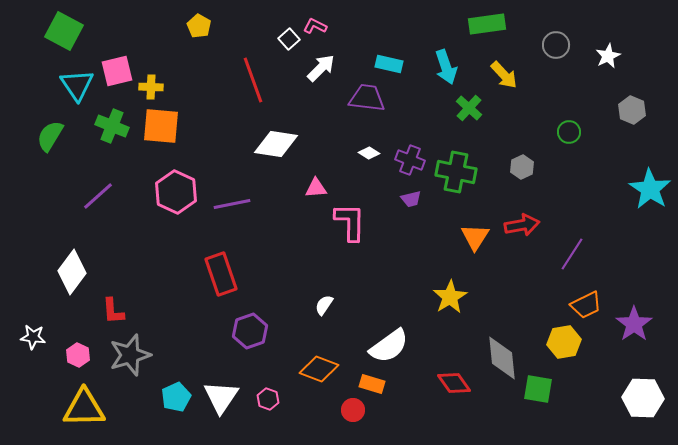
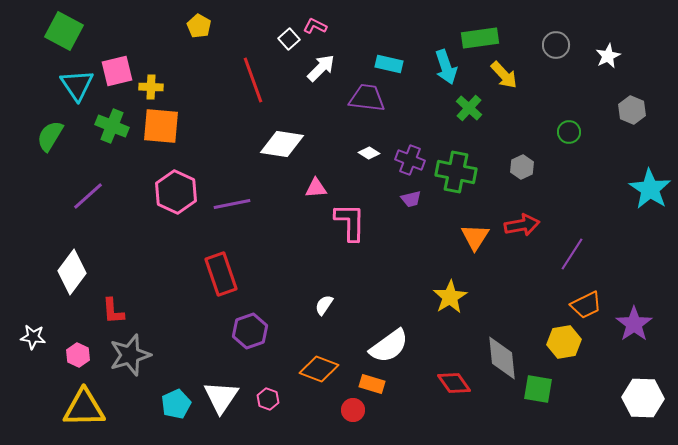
green rectangle at (487, 24): moved 7 px left, 14 px down
white diamond at (276, 144): moved 6 px right
purple line at (98, 196): moved 10 px left
cyan pentagon at (176, 397): moved 7 px down
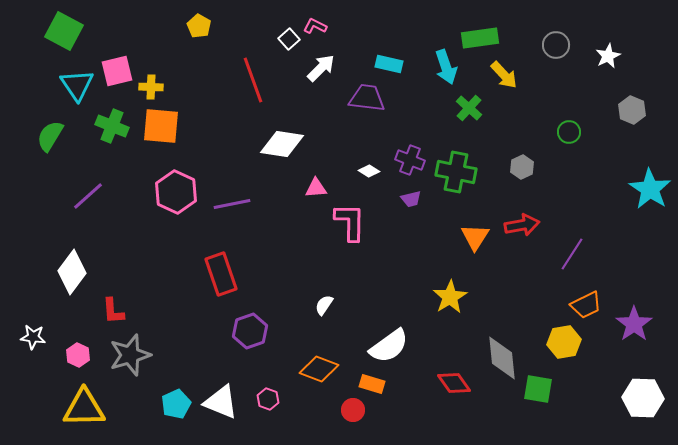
white diamond at (369, 153): moved 18 px down
white triangle at (221, 397): moved 5 px down; rotated 42 degrees counterclockwise
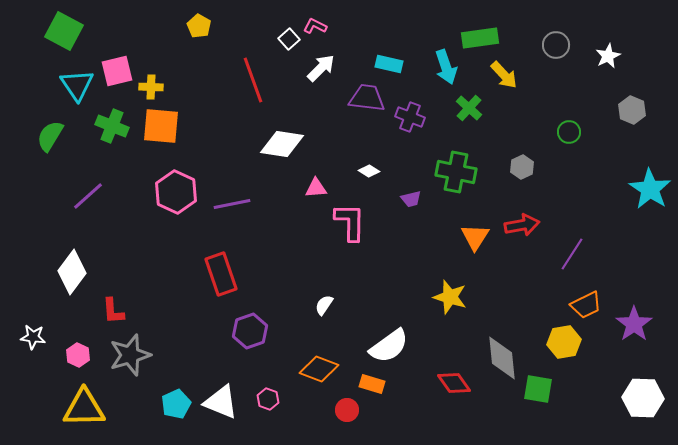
purple cross at (410, 160): moved 43 px up
yellow star at (450, 297): rotated 24 degrees counterclockwise
red circle at (353, 410): moved 6 px left
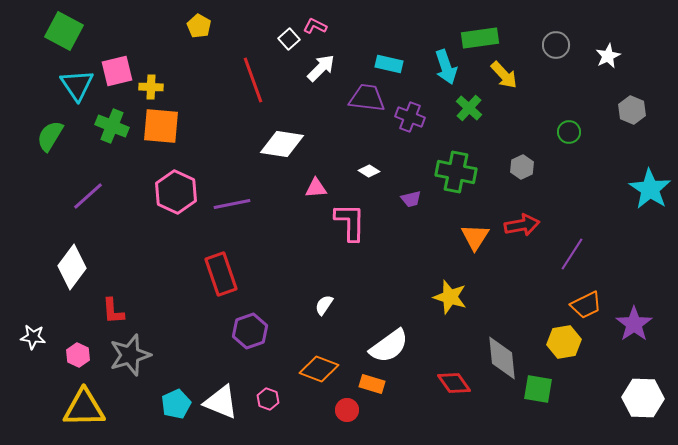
white diamond at (72, 272): moved 5 px up
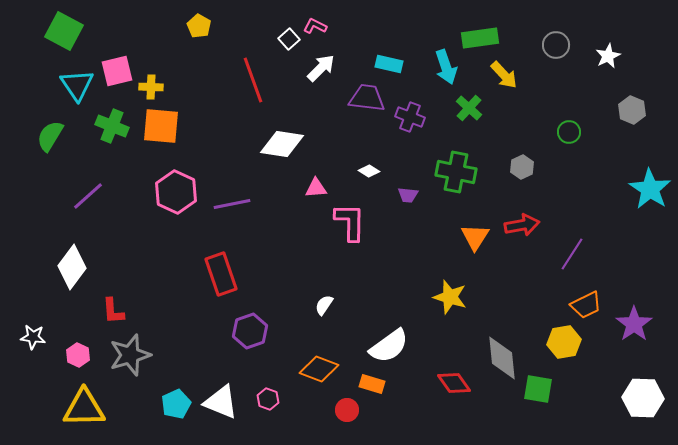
purple trapezoid at (411, 199): moved 3 px left, 4 px up; rotated 20 degrees clockwise
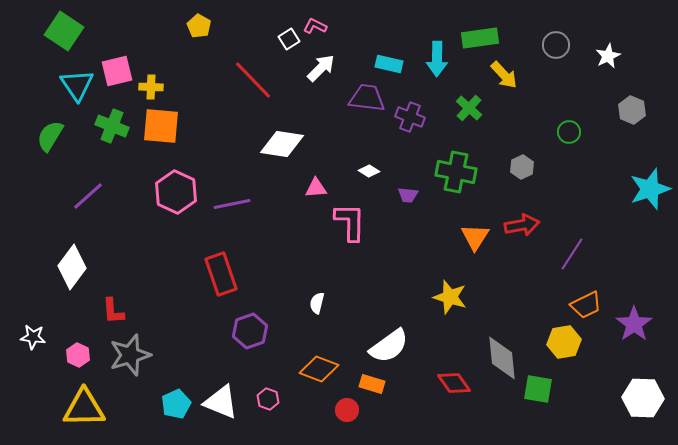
green square at (64, 31): rotated 6 degrees clockwise
white square at (289, 39): rotated 10 degrees clockwise
cyan arrow at (446, 67): moved 9 px left, 8 px up; rotated 20 degrees clockwise
red line at (253, 80): rotated 24 degrees counterclockwise
cyan star at (650, 189): rotated 21 degrees clockwise
white semicircle at (324, 305): moved 7 px left, 2 px up; rotated 20 degrees counterclockwise
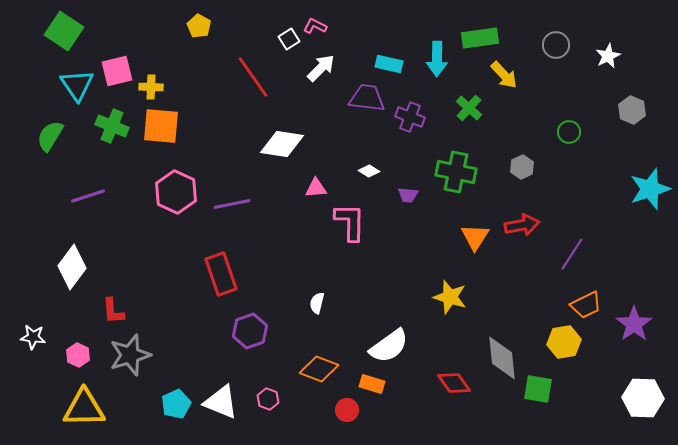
red line at (253, 80): moved 3 px up; rotated 9 degrees clockwise
purple line at (88, 196): rotated 24 degrees clockwise
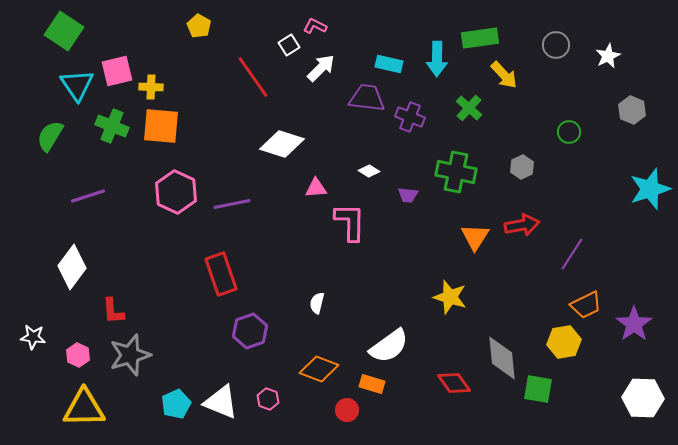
white square at (289, 39): moved 6 px down
white diamond at (282, 144): rotated 9 degrees clockwise
